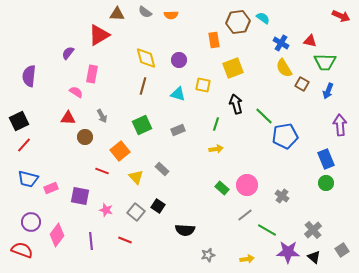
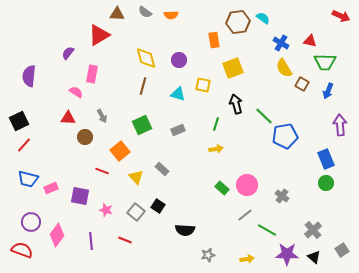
purple star at (288, 252): moved 1 px left, 2 px down
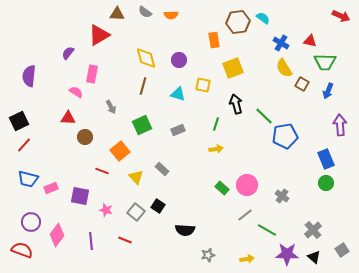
gray arrow at (102, 116): moved 9 px right, 9 px up
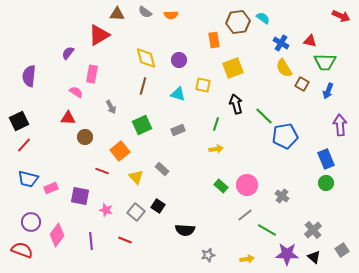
green rectangle at (222, 188): moved 1 px left, 2 px up
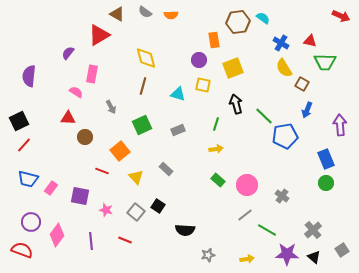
brown triangle at (117, 14): rotated 28 degrees clockwise
purple circle at (179, 60): moved 20 px right
blue arrow at (328, 91): moved 21 px left, 19 px down
gray rectangle at (162, 169): moved 4 px right
green rectangle at (221, 186): moved 3 px left, 6 px up
pink rectangle at (51, 188): rotated 32 degrees counterclockwise
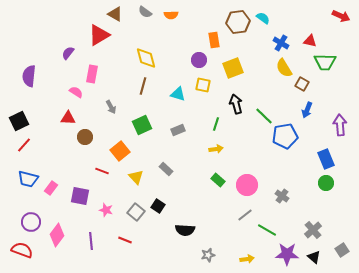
brown triangle at (117, 14): moved 2 px left
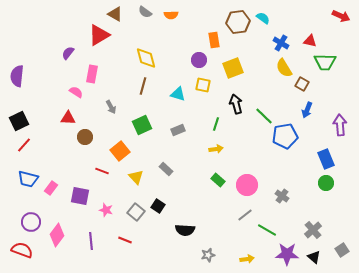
purple semicircle at (29, 76): moved 12 px left
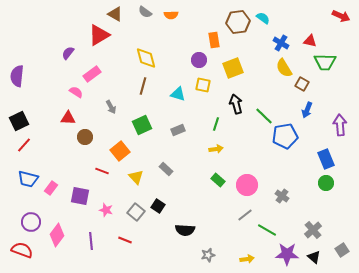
pink rectangle at (92, 74): rotated 42 degrees clockwise
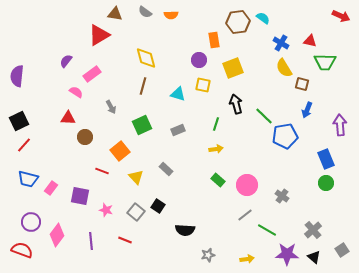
brown triangle at (115, 14): rotated 21 degrees counterclockwise
purple semicircle at (68, 53): moved 2 px left, 8 px down
brown square at (302, 84): rotated 16 degrees counterclockwise
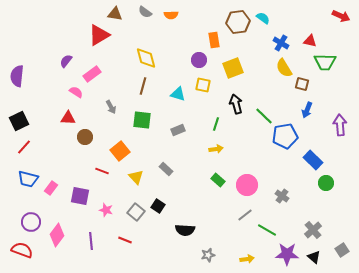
green square at (142, 125): moved 5 px up; rotated 30 degrees clockwise
red line at (24, 145): moved 2 px down
blue rectangle at (326, 159): moved 13 px left, 1 px down; rotated 24 degrees counterclockwise
